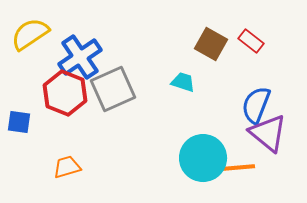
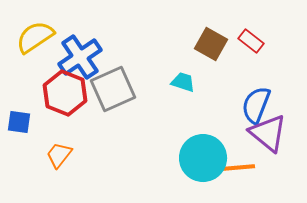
yellow semicircle: moved 5 px right, 3 px down
orange trapezoid: moved 8 px left, 12 px up; rotated 36 degrees counterclockwise
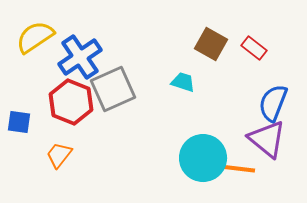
red rectangle: moved 3 px right, 7 px down
red hexagon: moved 6 px right, 9 px down
blue semicircle: moved 17 px right, 2 px up
purple triangle: moved 1 px left, 6 px down
orange line: rotated 12 degrees clockwise
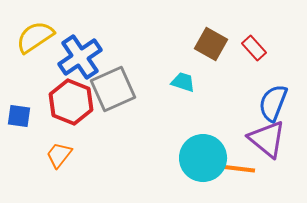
red rectangle: rotated 10 degrees clockwise
blue square: moved 6 px up
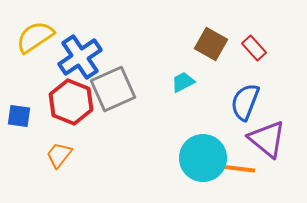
cyan trapezoid: rotated 45 degrees counterclockwise
blue semicircle: moved 28 px left, 1 px up
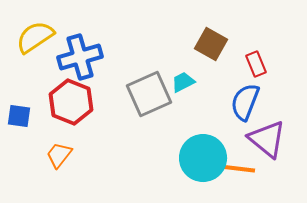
red rectangle: moved 2 px right, 16 px down; rotated 20 degrees clockwise
blue cross: rotated 18 degrees clockwise
gray square: moved 36 px right, 5 px down
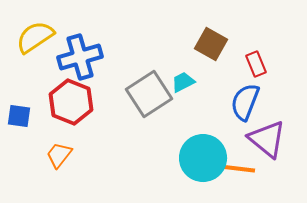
gray square: rotated 9 degrees counterclockwise
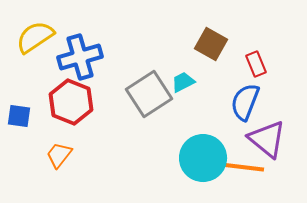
orange line: moved 9 px right, 1 px up
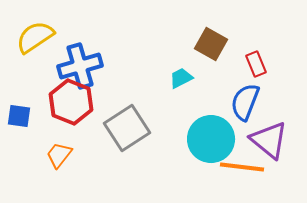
blue cross: moved 9 px down
cyan trapezoid: moved 2 px left, 4 px up
gray square: moved 22 px left, 34 px down
purple triangle: moved 2 px right, 1 px down
cyan circle: moved 8 px right, 19 px up
